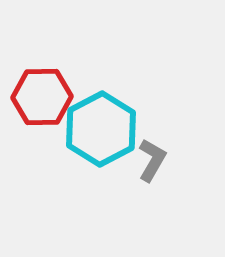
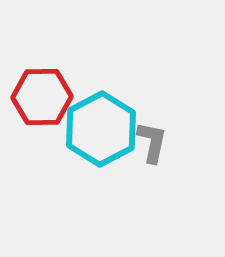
gray L-shape: moved 18 px up; rotated 18 degrees counterclockwise
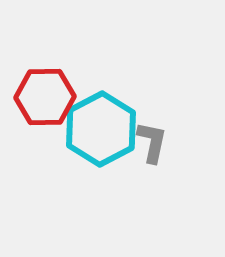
red hexagon: moved 3 px right
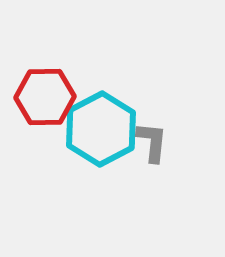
gray L-shape: rotated 6 degrees counterclockwise
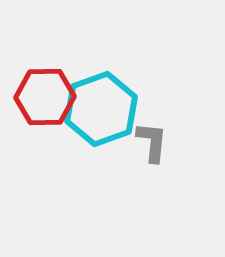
cyan hexagon: moved 20 px up; rotated 8 degrees clockwise
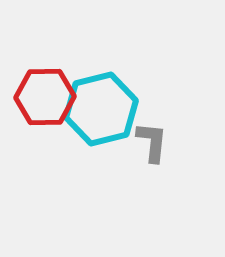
cyan hexagon: rotated 6 degrees clockwise
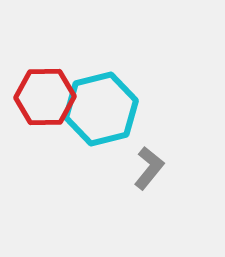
gray L-shape: moved 3 px left, 26 px down; rotated 33 degrees clockwise
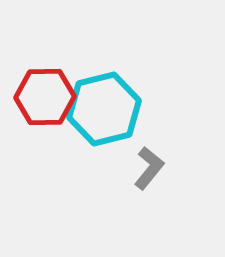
cyan hexagon: moved 3 px right
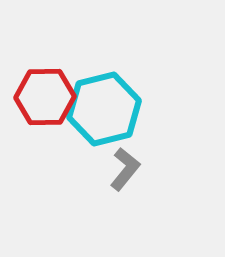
gray L-shape: moved 24 px left, 1 px down
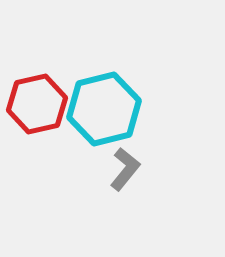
red hexagon: moved 8 px left, 7 px down; rotated 12 degrees counterclockwise
